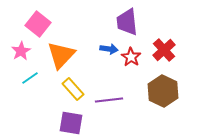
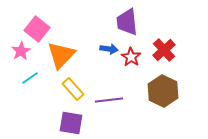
pink square: moved 1 px left, 5 px down
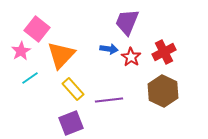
purple trapezoid: rotated 28 degrees clockwise
red cross: moved 2 px down; rotated 15 degrees clockwise
purple square: rotated 30 degrees counterclockwise
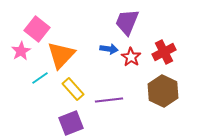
cyan line: moved 10 px right
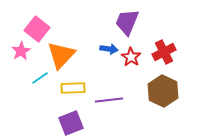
yellow rectangle: moved 1 px up; rotated 50 degrees counterclockwise
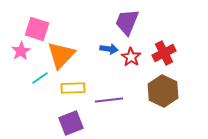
pink square: rotated 20 degrees counterclockwise
red cross: moved 1 px down
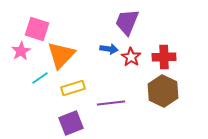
red cross: moved 4 px down; rotated 25 degrees clockwise
yellow rectangle: rotated 15 degrees counterclockwise
purple line: moved 2 px right, 3 px down
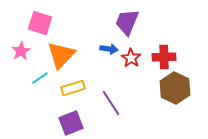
pink square: moved 3 px right, 6 px up
red star: moved 1 px down
brown hexagon: moved 12 px right, 3 px up
purple line: rotated 64 degrees clockwise
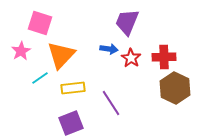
yellow rectangle: rotated 10 degrees clockwise
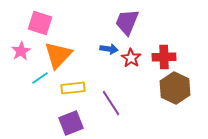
orange triangle: moved 3 px left
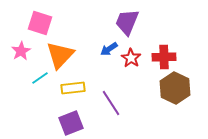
blue arrow: rotated 138 degrees clockwise
orange triangle: moved 2 px right
